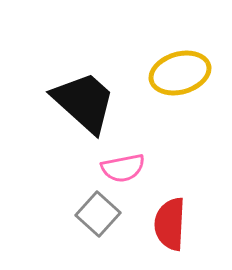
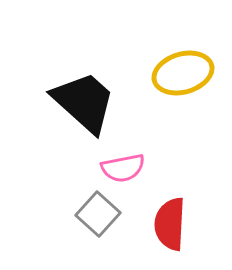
yellow ellipse: moved 3 px right
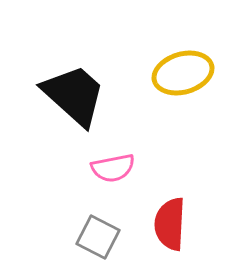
black trapezoid: moved 10 px left, 7 px up
pink semicircle: moved 10 px left
gray square: moved 23 px down; rotated 15 degrees counterclockwise
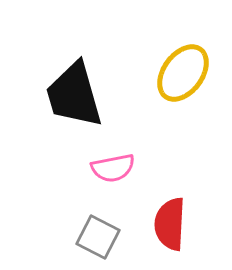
yellow ellipse: rotated 38 degrees counterclockwise
black trapezoid: rotated 148 degrees counterclockwise
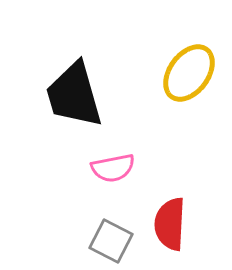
yellow ellipse: moved 6 px right
gray square: moved 13 px right, 4 px down
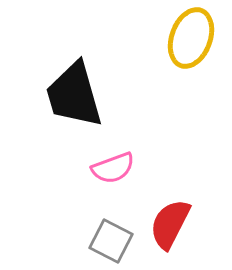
yellow ellipse: moved 2 px right, 35 px up; rotated 16 degrees counterclockwise
pink semicircle: rotated 9 degrees counterclockwise
red semicircle: rotated 24 degrees clockwise
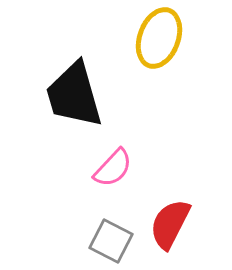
yellow ellipse: moved 32 px left
pink semicircle: rotated 27 degrees counterclockwise
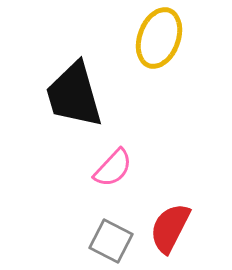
red semicircle: moved 4 px down
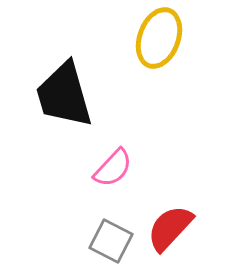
black trapezoid: moved 10 px left
red semicircle: rotated 16 degrees clockwise
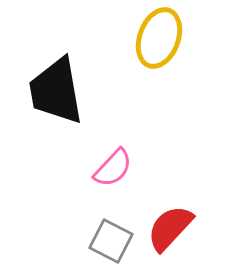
black trapezoid: moved 8 px left, 4 px up; rotated 6 degrees clockwise
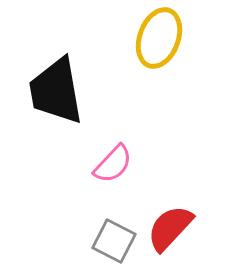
pink semicircle: moved 4 px up
gray square: moved 3 px right
